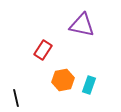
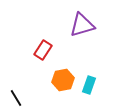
purple triangle: rotated 28 degrees counterclockwise
black line: rotated 18 degrees counterclockwise
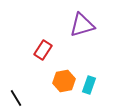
orange hexagon: moved 1 px right, 1 px down
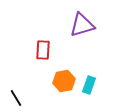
red rectangle: rotated 30 degrees counterclockwise
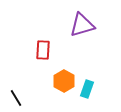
orange hexagon: rotated 20 degrees counterclockwise
cyan rectangle: moved 2 px left, 4 px down
